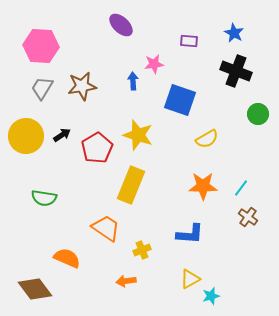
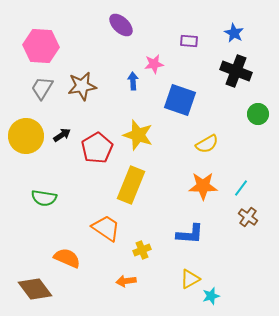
yellow semicircle: moved 5 px down
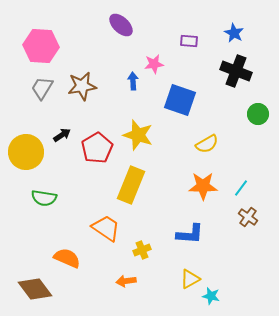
yellow circle: moved 16 px down
cyan star: rotated 30 degrees clockwise
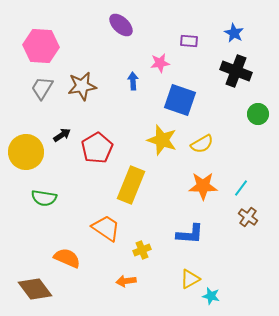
pink star: moved 6 px right, 1 px up
yellow star: moved 24 px right, 5 px down
yellow semicircle: moved 5 px left
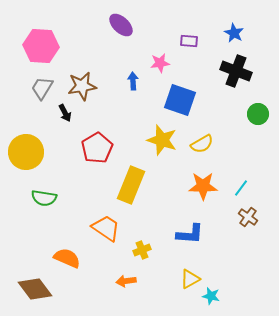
black arrow: moved 3 px right, 22 px up; rotated 96 degrees clockwise
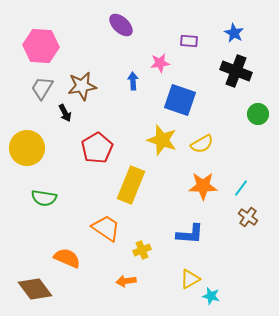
yellow circle: moved 1 px right, 4 px up
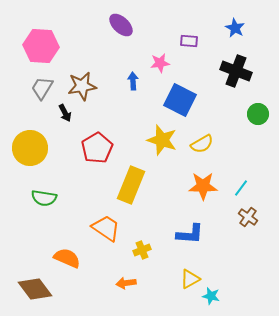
blue star: moved 1 px right, 5 px up
blue square: rotated 8 degrees clockwise
yellow circle: moved 3 px right
orange arrow: moved 2 px down
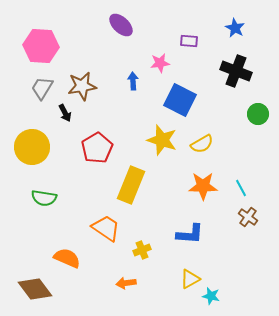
yellow circle: moved 2 px right, 1 px up
cyan line: rotated 66 degrees counterclockwise
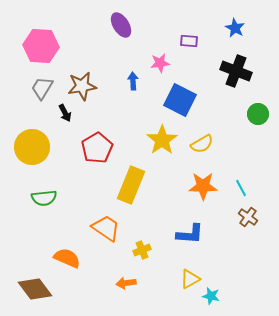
purple ellipse: rotated 15 degrees clockwise
yellow star: rotated 20 degrees clockwise
green semicircle: rotated 15 degrees counterclockwise
